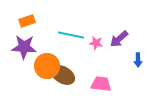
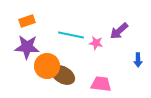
purple arrow: moved 8 px up
purple star: moved 3 px right
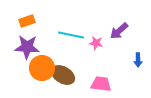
orange circle: moved 5 px left, 2 px down
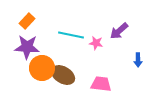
orange rectangle: rotated 28 degrees counterclockwise
